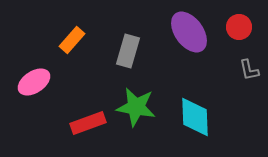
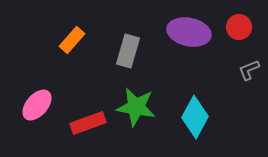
purple ellipse: rotated 42 degrees counterclockwise
gray L-shape: rotated 80 degrees clockwise
pink ellipse: moved 3 px right, 23 px down; rotated 16 degrees counterclockwise
cyan diamond: rotated 30 degrees clockwise
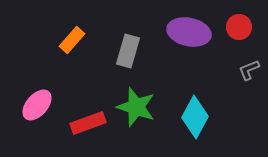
green star: rotated 9 degrees clockwise
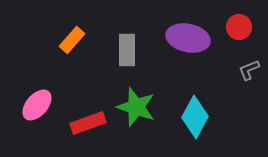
purple ellipse: moved 1 px left, 6 px down
gray rectangle: moved 1 px left, 1 px up; rotated 16 degrees counterclockwise
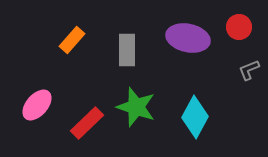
red rectangle: moved 1 px left; rotated 24 degrees counterclockwise
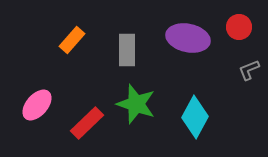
green star: moved 3 px up
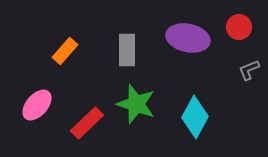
orange rectangle: moved 7 px left, 11 px down
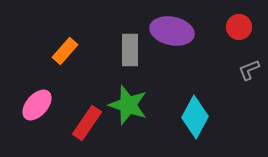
purple ellipse: moved 16 px left, 7 px up
gray rectangle: moved 3 px right
green star: moved 8 px left, 1 px down
red rectangle: rotated 12 degrees counterclockwise
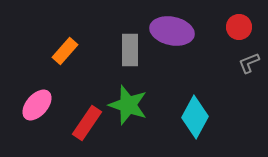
gray L-shape: moved 7 px up
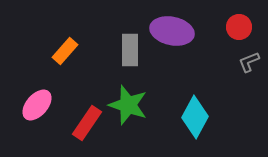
gray L-shape: moved 1 px up
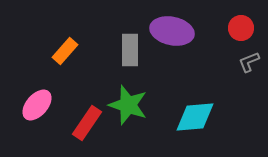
red circle: moved 2 px right, 1 px down
cyan diamond: rotated 57 degrees clockwise
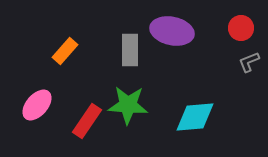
green star: rotated 15 degrees counterclockwise
red rectangle: moved 2 px up
